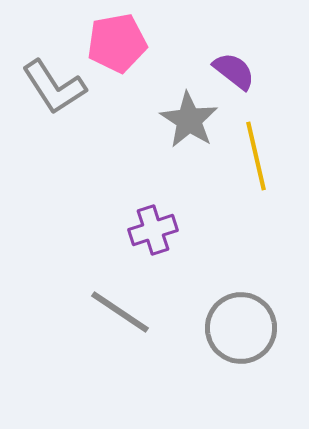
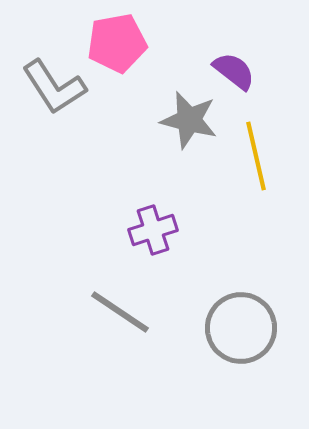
gray star: rotated 18 degrees counterclockwise
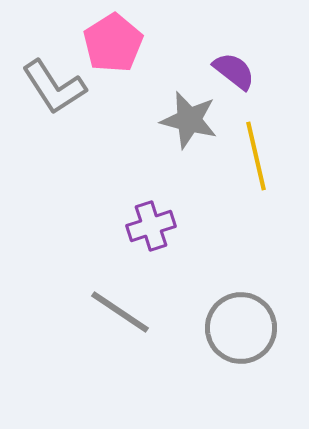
pink pentagon: moved 4 px left; rotated 22 degrees counterclockwise
purple cross: moved 2 px left, 4 px up
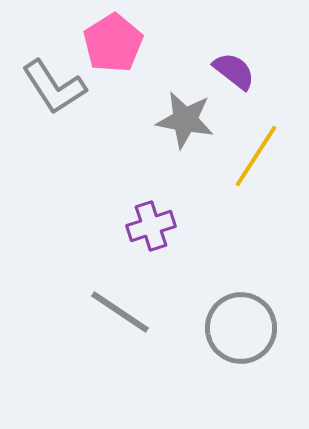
gray star: moved 4 px left; rotated 4 degrees counterclockwise
yellow line: rotated 46 degrees clockwise
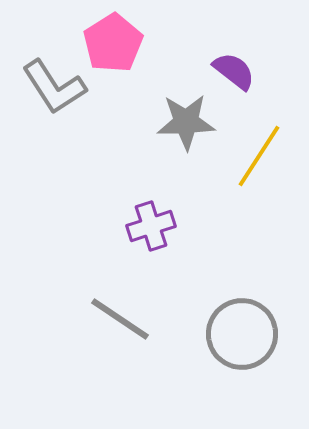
gray star: moved 1 px right, 2 px down; rotated 12 degrees counterclockwise
yellow line: moved 3 px right
gray line: moved 7 px down
gray circle: moved 1 px right, 6 px down
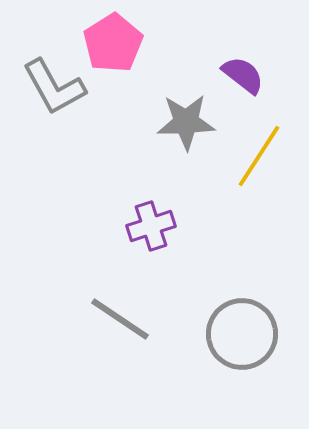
purple semicircle: moved 9 px right, 4 px down
gray L-shape: rotated 4 degrees clockwise
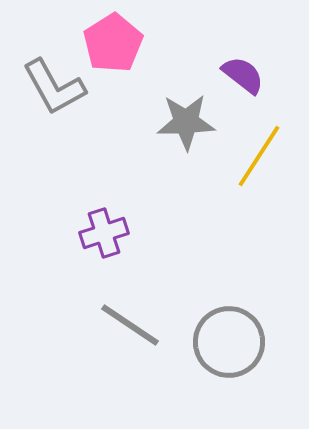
purple cross: moved 47 px left, 7 px down
gray line: moved 10 px right, 6 px down
gray circle: moved 13 px left, 8 px down
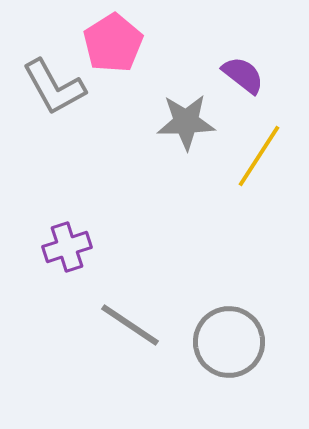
purple cross: moved 37 px left, 14 px down
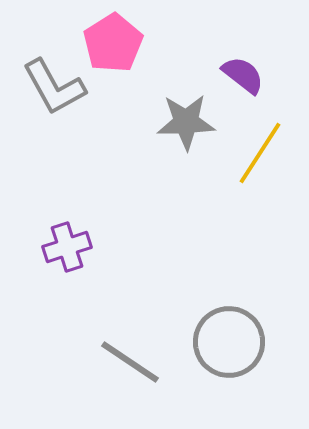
yellow line: moved 1 px right, 3 px up
gray line: moved 37 px down
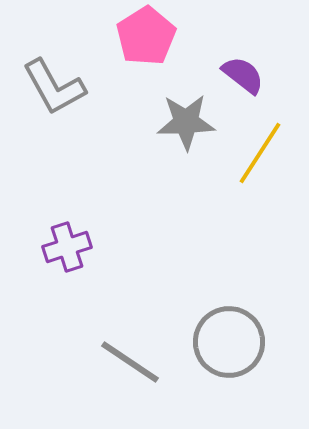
pink pentagon: moved 33 px right, 7 px up
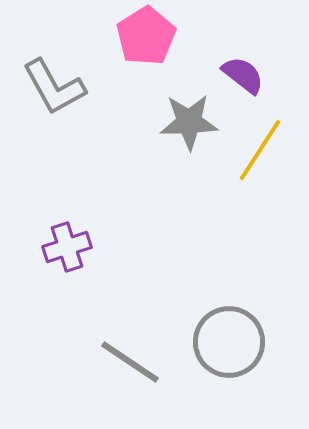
gray star: moved 3 px right
yellow line: moved 3 px up
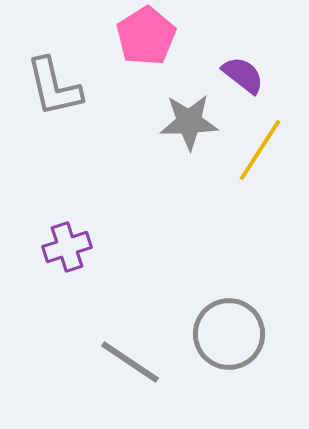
gray L-shape: rotated 16 degrees clockwise
gray circle: moved 8 px up
